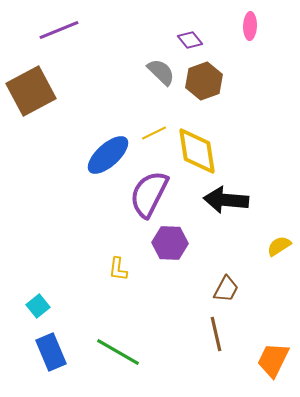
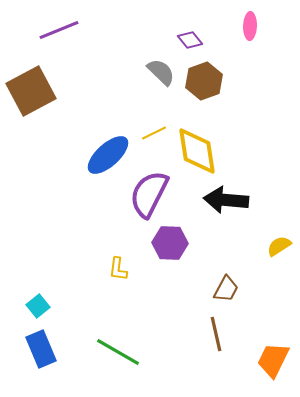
blue rectangle: moved 10 px left, 3 px up
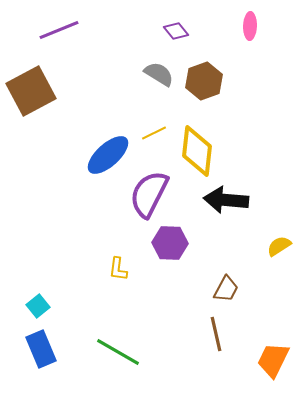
purple diamond: moved 14 px left, 9 px up
gray semicircle: moved 2 px left, 2 px down; rotated 12 degrees counterclockwise
yellow diamond: rotated 15 degrees clockwise
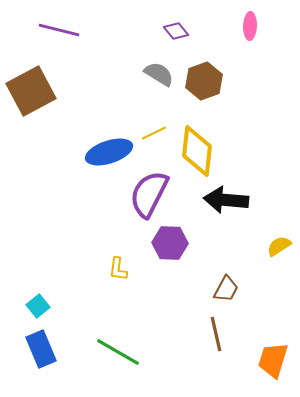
purple line: rotated 36 degrees clockwise
blue ellipse: moved 1 px right, 3 px up; rotated 24 degrees clockwise
orange trapezoid: rotated 9 degrees counterclockwise
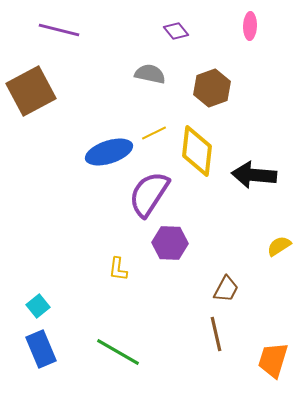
gray semicircle: moved 9 px left; rotated 20 degrees counterclockwise
brown hexagon: moved 8 px right, 7 px down
purple semicircle: rotated 6 degrees clockwise
black arrow: moved 28 px right, 25 px up
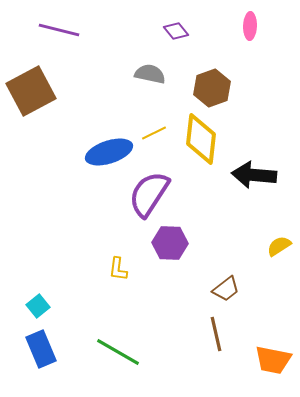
yellow diamond: moved 4 px right, 12 px up
brown trapezoid: rotated 24 degrees clockwise
orange trapezoid: rotated 96 degrees counterclockwise
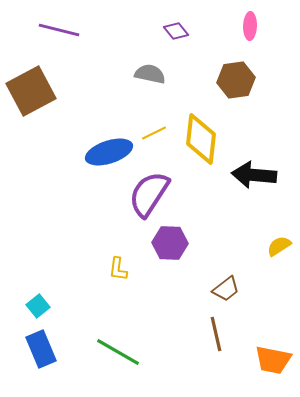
brown hexagon: moved 24 px right, 8 px up; rotated 12 degrees clockwise
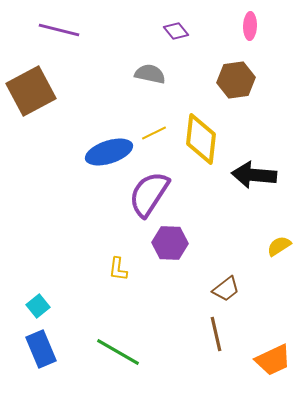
orange trapezoid: rotated 36 degrees counterclockwise
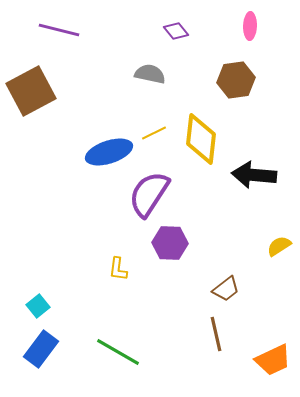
blue rectangle: rotated 60 degrees clockwise
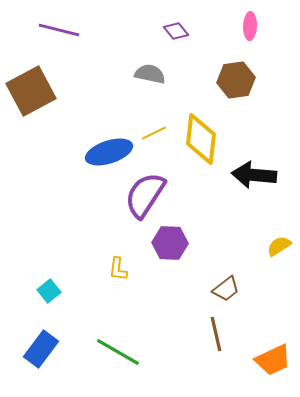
purple semicircle: moved 4 px left, 1 px down
cyan square: moved 11 px right, 15 px up
